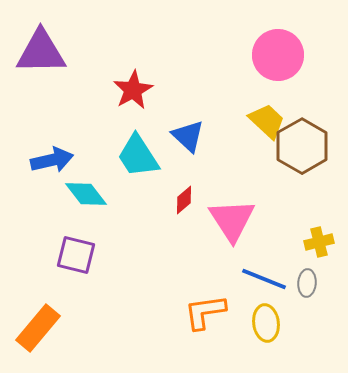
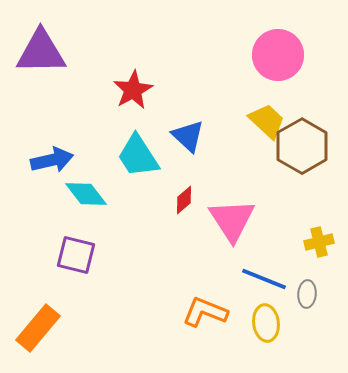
gray ellipse: moved 11 px down
orange L-shape: rotated 30 degrees clockwise
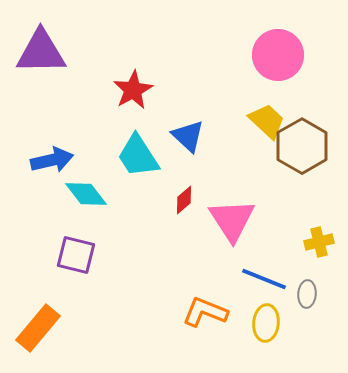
yellow ellipse: rotated 12 degrees clockwise
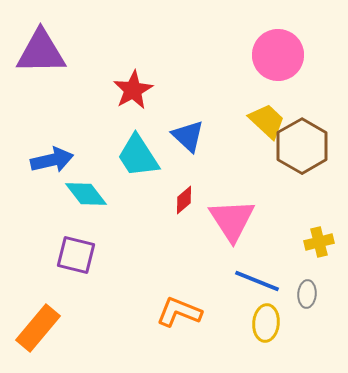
blue line: moved 7 px left, 2 px down
orange L-shape: moved 26 px left
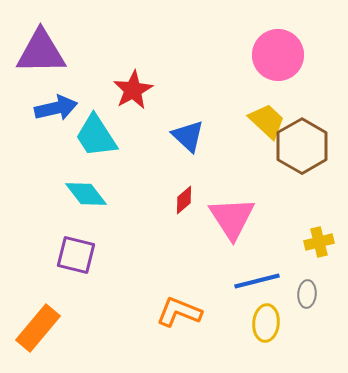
cyan trapezoid: moved 42 px left, 20 px up
blue arrow: moved 4 px right, 52 px up
pink triangle: moved 2 px up
blue line: rotated 36 degrees counterclockwise
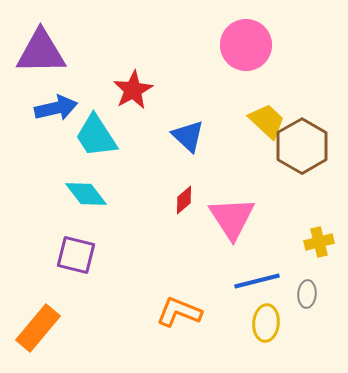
pink circle: moved 32 px left, 10 px up
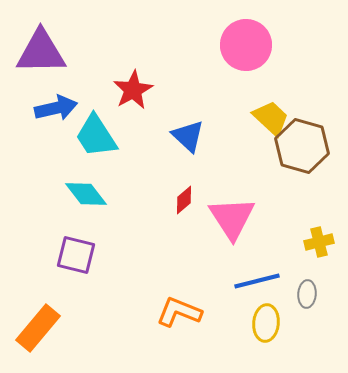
yellow trapezoid: moved 4 px right, 3 px up
brown hexagon: rotated 14 degrees counterclockwise
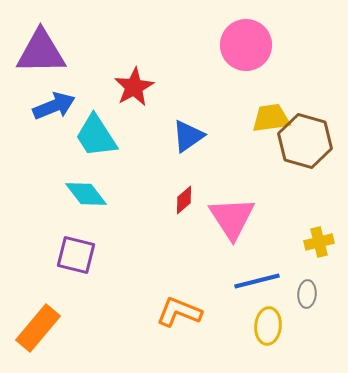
red star: moved 1 px right, 3 px up
blue arrow: moved 2 px left, 2 px up; rotated 9 degrees counterclockwise
yellow trapezoid: rotated 51 degrees counterclockwise
blue triangle: rotated 42 degrees clockwise
brown hexagon: moved 3 px right, 5 px up
yellow ellipse: moved 2 px right, 3 px down
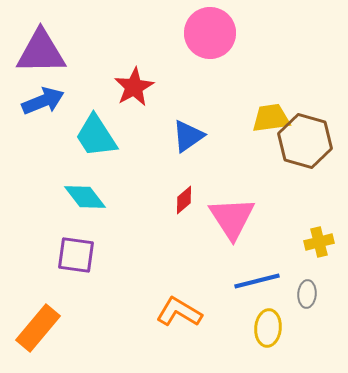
pink circle: moved 36 px left, 12 px up
blue arrow: moved 11 px left, 5 px up
cyan diamond: moved 1 px left, 3 px down
purple square: rotated 6 degrees counterclockwise
orange L-shape: rotated 9 degrees clockwise
yellow ellipse: moved 2 px down
